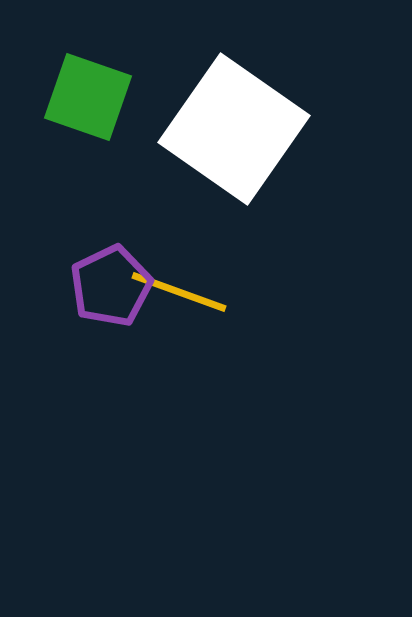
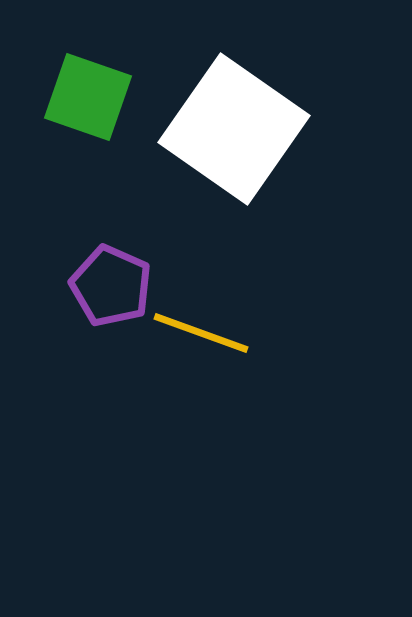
purple pentagon: rotated 22 degrees counterclockwise
yellow line: moved 22 px right, 41 px down
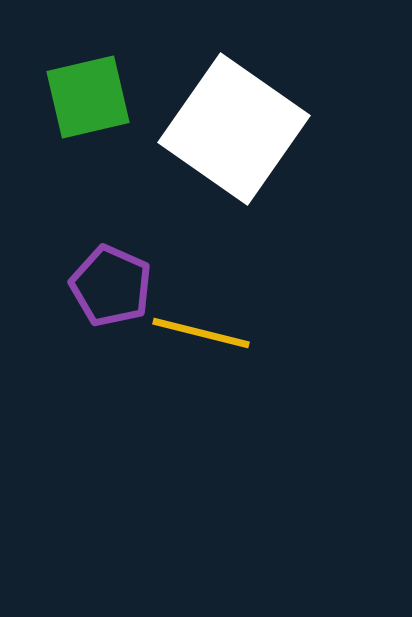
green square: rotated 32 degrees counterclockwise
yellow line: rotated 6 degrees counterclockwise
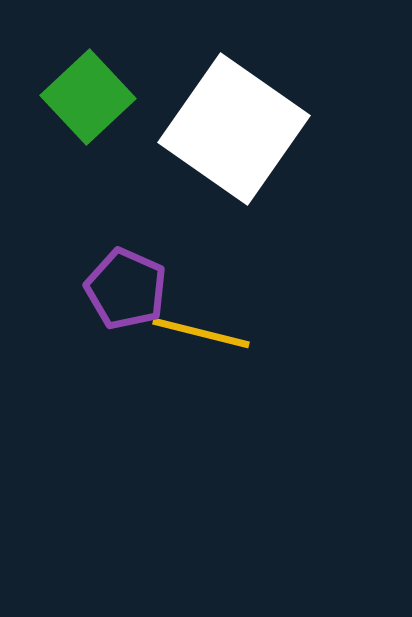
green square: rotated 30 degrees counterclockwise
purple pentagon: moved 15 px right, 3 px down
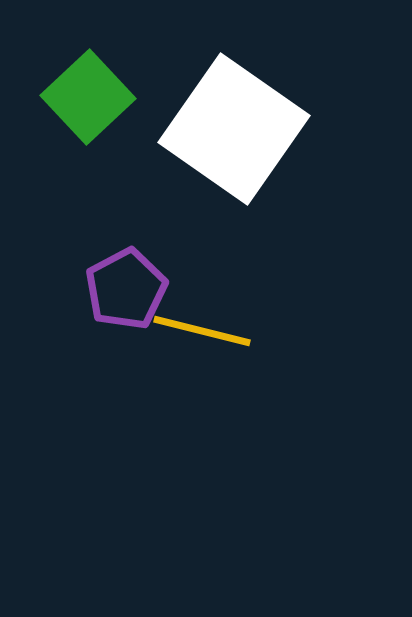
purple pentagon: rotated 20 degrees clockwise
yellow line: moved 1 px right, 2 px up
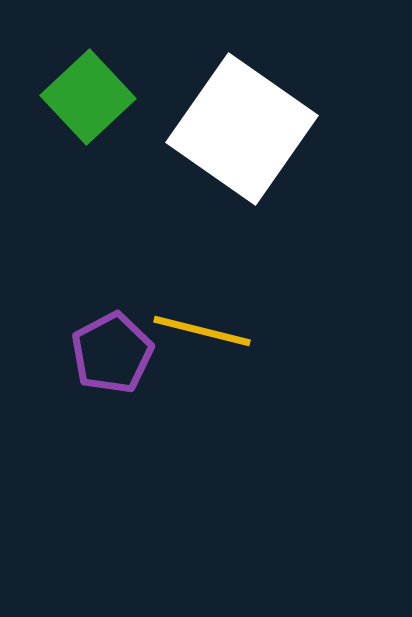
white square: moved 8 px right
purple pentagon: moved 14 px left, 64 px down
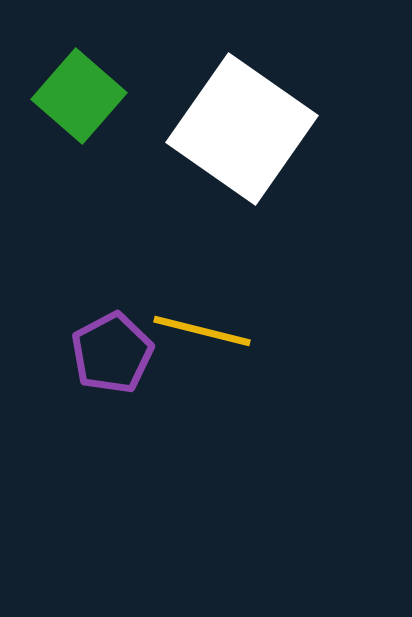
green square: moved 9 px left, 1 px up; rotated 6 degrees counterclockwise
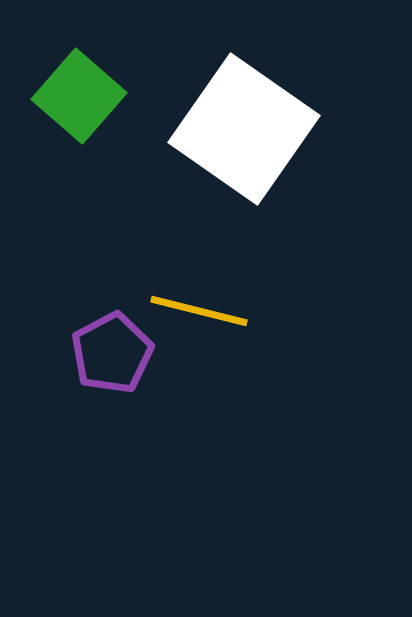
white square: moved 2 px right
yellow line: moved 3 px left, 20 px up
